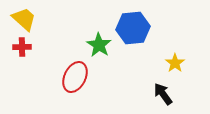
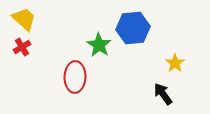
red cross: rotated 30 degrees counterclockwise
red ellipse: rotated 24 degrees counterclockwise
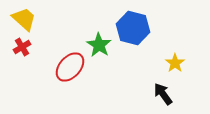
blue hexagon: rotated 20 degrees clockwise
red ellipse: moved 5 px left, 10 px up; rotated 40 degrees clockwise
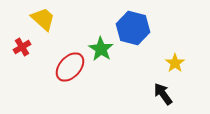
yellow trapezoid: moved 19 px right
green star: moved 2 px right, 4 px down
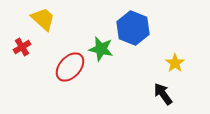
blue hexagon: rotated 8 degrees clockwise
green star: rotated 20 degrees counterclockwise
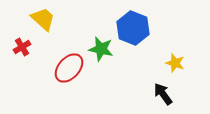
yellow star: rotated 18 degrees counterclockwise
red ellipse: moved 1 px left, 1 px down
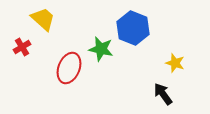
red ellipse: rotated 20 degrees counterclockwise
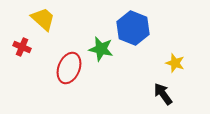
red cross: rotated 36 degrees counterclockwise
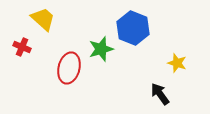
green star: rotated 30 degrees counterclockwise
yellow star: moved 2 px right
red ellipse: rotated 8 degrees counterclockwise
black arrow: moved 3 px left
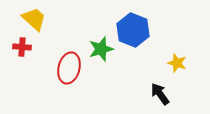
yellow trapezoid: moved 9 px left
blue hexagon: moved 2 px down
red cross: rotated 18 degrees counterclockwise
